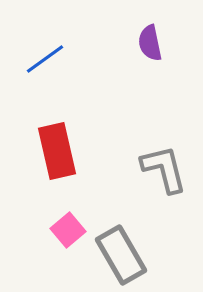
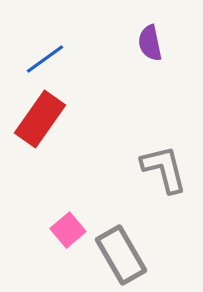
red rectangle: moved 17 px left, 32 px up; rotated 48 degrees clockwise
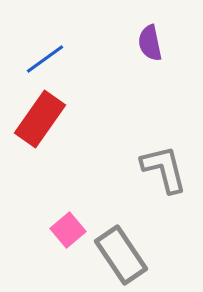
gray rectangle: rotated 4 degrees counterclockwise
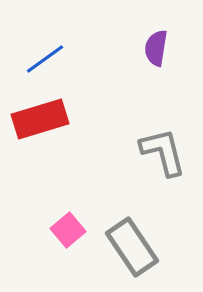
purple semicircle: moved 6 px right, 5 px down; rotated 21 degrees clockwise
red rectangle: rotated 38 degrees clockwise
gray L-shape: moved 1 px left, 17 px up
gray rectangle: moved 11 px right, 8 px up
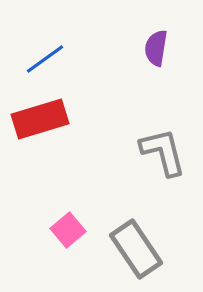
gray rectangle: moved 4 px right, 2 px down
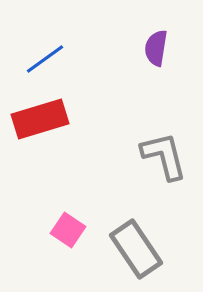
gray L-shape: moved 1 px right, 4 px down
pink square: rotated 16 degrees counterclockwise
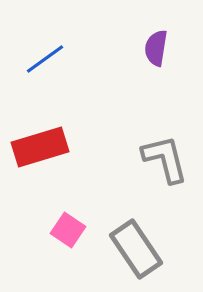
red rectangle: moved 28 px down
gray L-shape: moved 1 px right, 3 px down
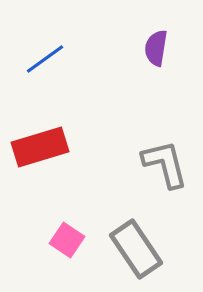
gray L-shape: moved 5 px down
pink square: moved 1 px left, 10 px down
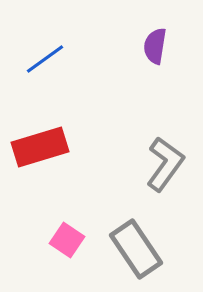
purple semicircle: moved 1 px left, 2 px up
gray L-shape: rotated 50 degrees clockwise
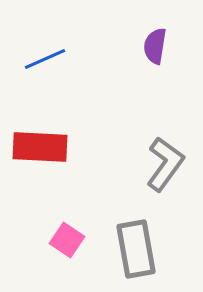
blue line: rotated 12 degrees clockwise
red rectangle: rotated 20 degrees clockwise
gray rectangle: rotated 24 degrees clockwise
